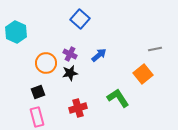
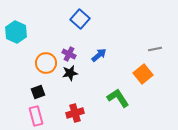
purple cross: moved 1 px left
red cross: moved 3 px left, 5 px down
pink rectangle: moved 1 px left, 1 px up
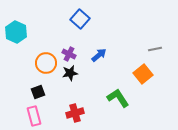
pink rectangle: moved 2 px left
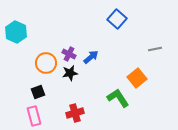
blue square: moved 37 px right
blue arrow: moved 8 px left, 2 px down
orange square: moved 6 px left, 4 px down
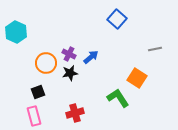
orange square: rotated 18 degrees counterclockwise
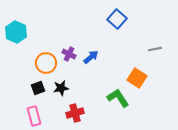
black star: moved 9 px left, 15 px down
black square: moved 4 px up
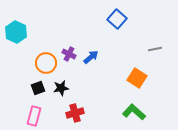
green L-shape: moved 16 px right, 14 px down; rotated 15 degrees counterclockwise
pink rectangle: rotated 30 degrees clockwise
